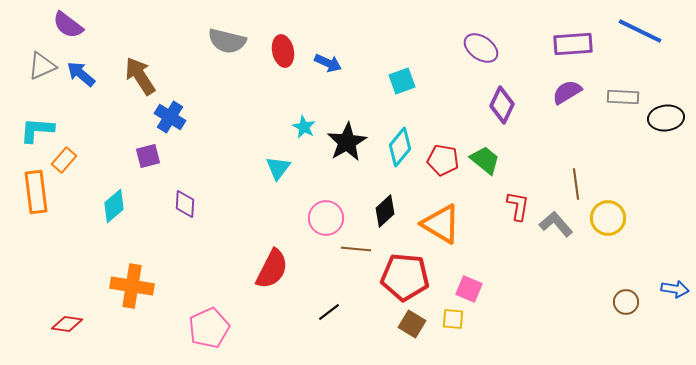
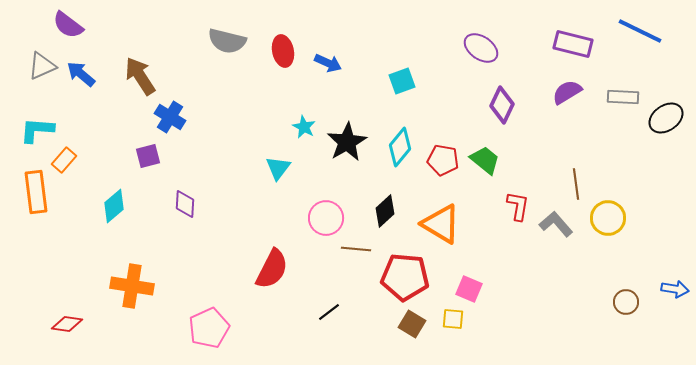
purple rectangle at (573, 44): rotated 18 degrees clockwise
black ellipse at (666, 118): rotated 28 degrees counterclockwise
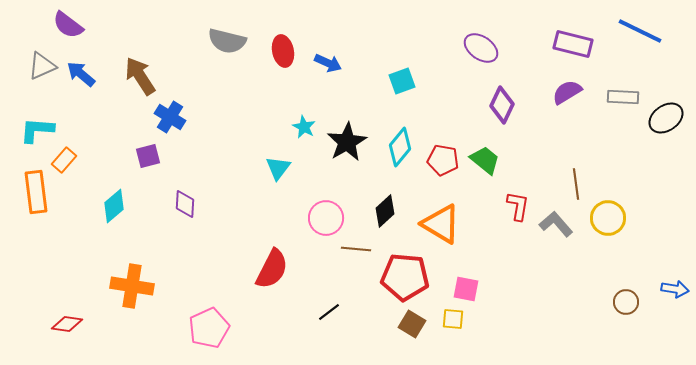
pink square at (469, 289): moved 3 px left; rotated 12 degrees counterclockwise
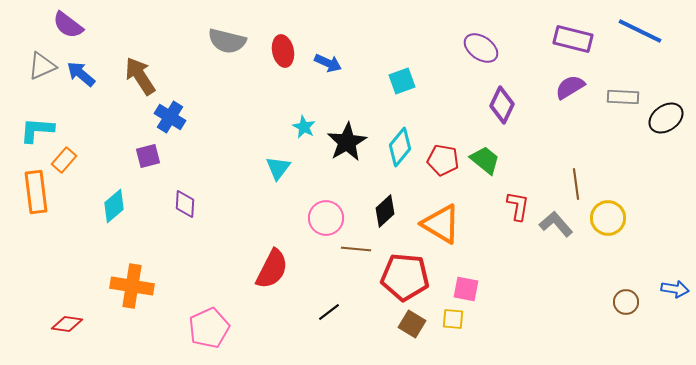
purple rectangle at (573, 44): moved 5 px up
purple semicircle at (567, 92): moved 3 px right, 5 px up
